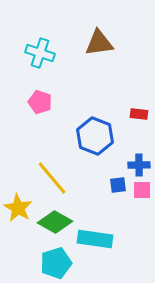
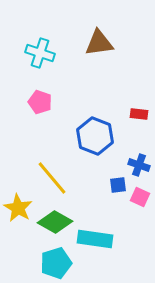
blue cross: rotated 20 degrees clockwise
pink square: moved 2 px left, 7 px down; rotated 24 degrees clockwise
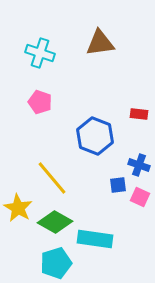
brown triangle: moved 1 px right
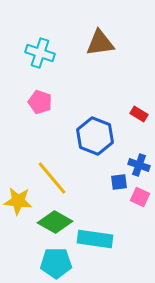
red rectangle: rotated 24 degrees clockwise
blue square: moved 1 px right, 3 px up
yellow star: moved 7 px up; rotated 24 degrees counterclockwise
cyan pentagon: rotated 16 degrees clockwise
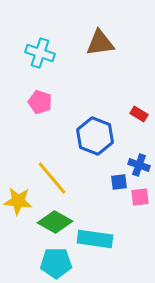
pink square: rotated 30 degrees counterclockwise
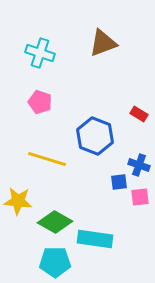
brown triangle: moved 3 px right; rotated 12 degrees counterclockwise
yellow line: moved 5 px left, 19 px up; rotated 33 degrees counterclockwise
cyan pentagon: moved 1 px left, 1 px up
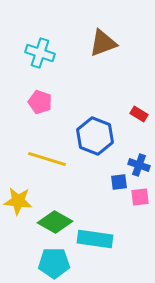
cyan pentagon: moved 1 px left, 1 px down
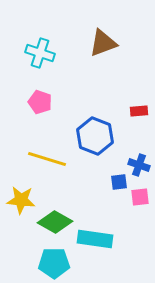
red rectangle: moved 3 px up; rotated 36 degrees counterclockwise
yellow star: moved 3 px right, 1 px up
